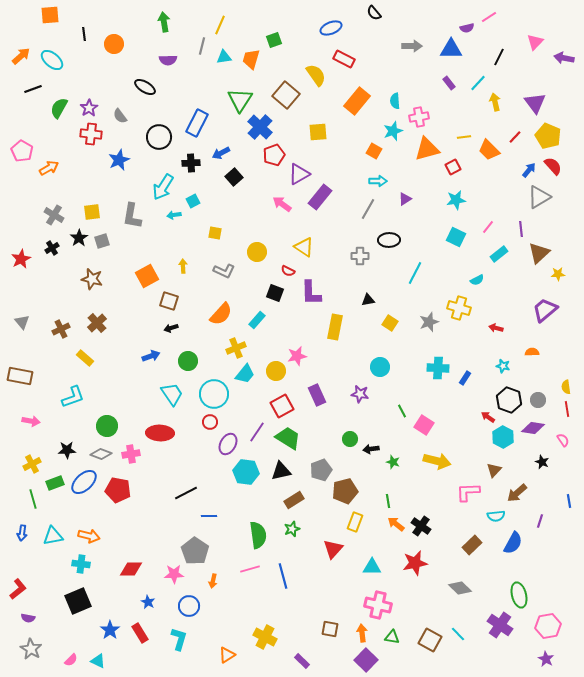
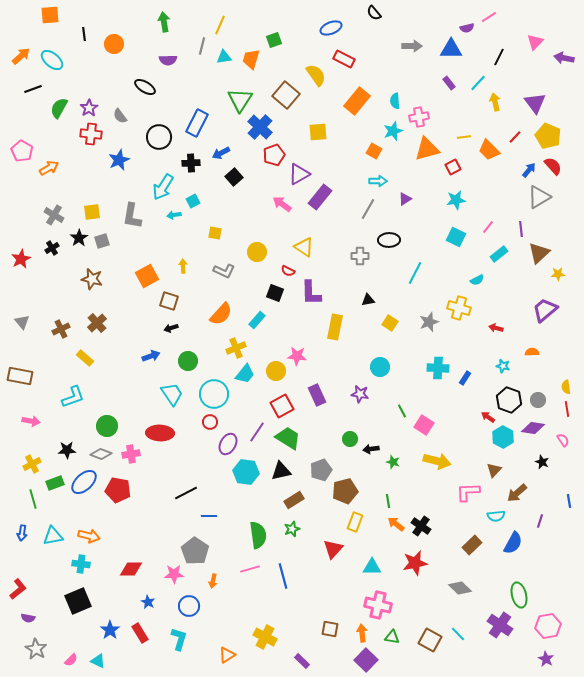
pink star at (297, 356): rotated 18 degrees clockwise
gray star at (31, 649): moved 5 px right
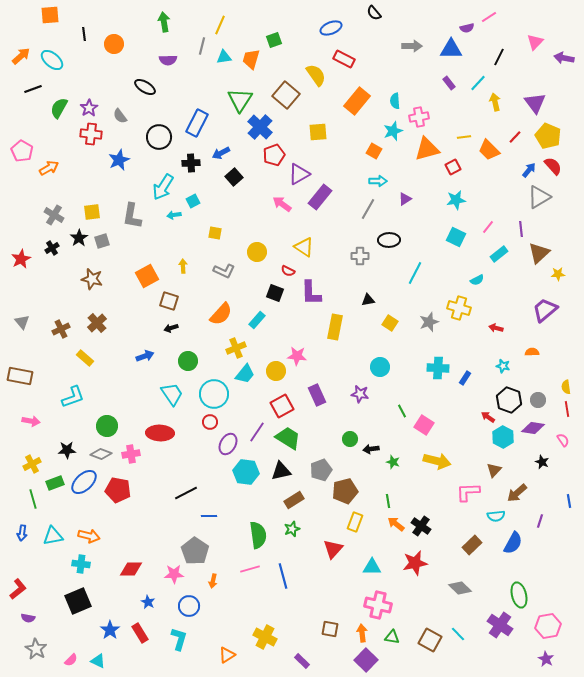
blue arrow at (151, 356): moved 6 px left
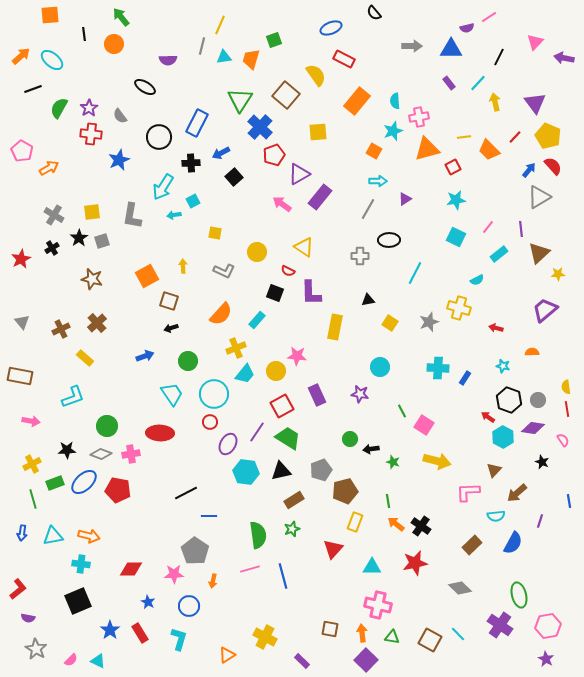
green arrow at (164, 22): moved 43 px left, 5 px up; rotated 30 degrees counterclockwise
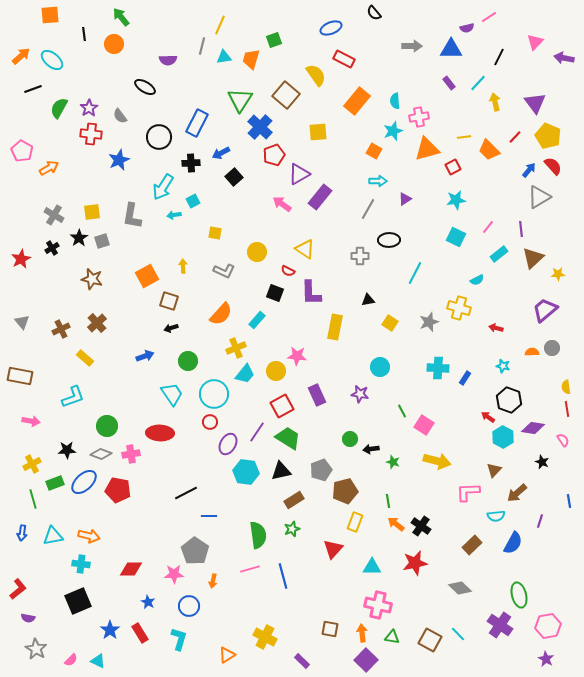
yellow triangle at (304, 247): moved 1 px right, 2 px down
brown triangle at (539, 253): moved 6 px left, 5 px down
gray circle at (538, 400): moved 14 px right, 52 px up
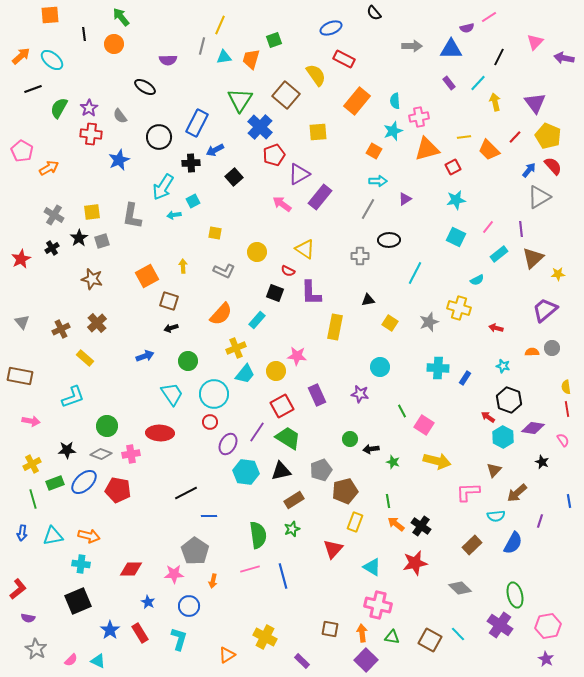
blue arrow at (221, 153): moved 6 px left, 3 px up
cyan triangle at (372, 567): rotated 30 degrees clockwise
green ellipse at (519, 595): moved 4 px left
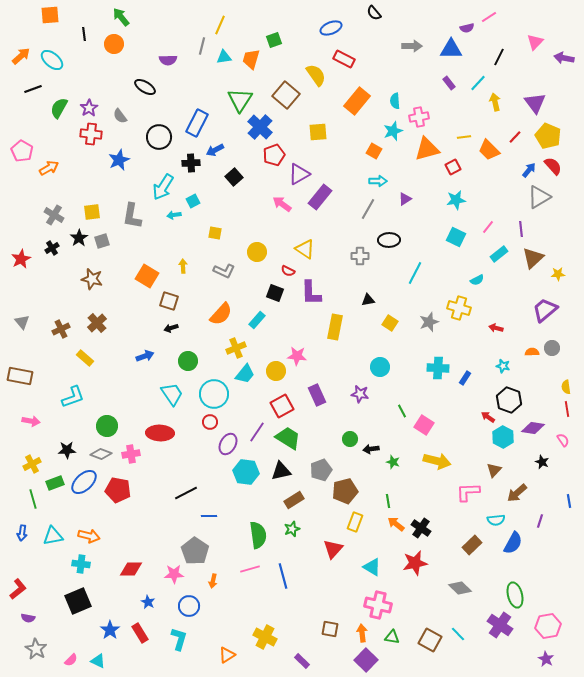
orange square at (147, 276): rotated 30 degrees counterclockwise
cyan semicircle at (496, 516): moved 4 px down
black cross at (421, 526): moved 2 px down
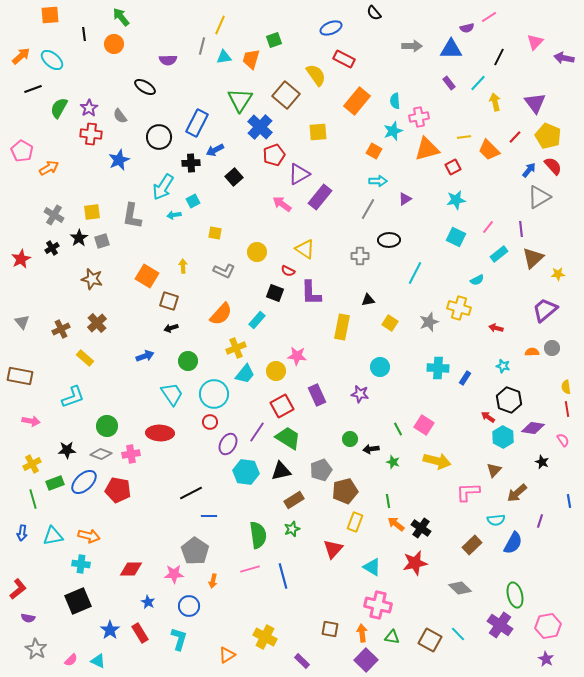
yellow rectangle at (335, 327): moved 7 px right
green line at (402, 411): moved 4 px left, 18 px down
black line at (186, 493): moved 5 px right
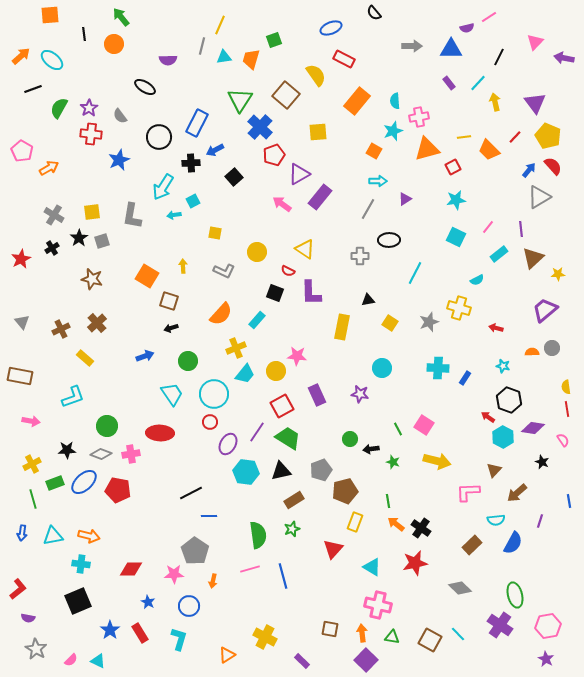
cyan circle at (380, 367): moved 2 px right, 1 px down
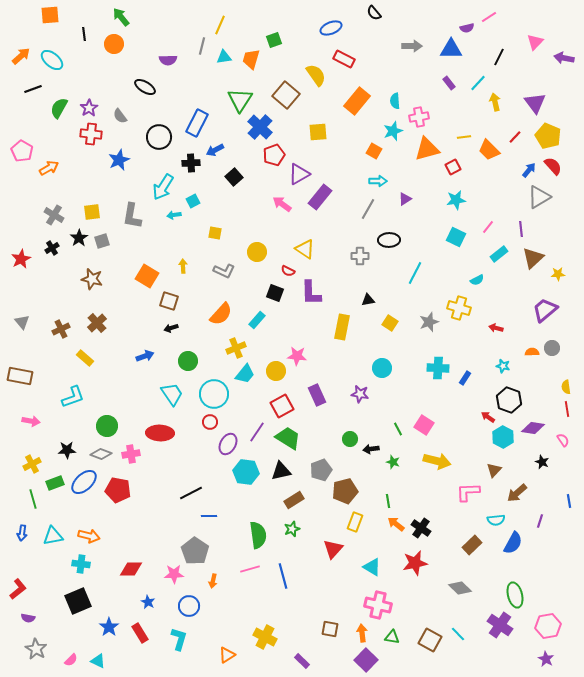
blue star at (110, 630): moved 1 px left, 3 px up
